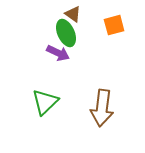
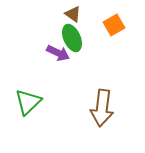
orange square: rotated 15 degrees counterclockwise
green ellipse: moved 6 px right, 5 px down
green triangle: moved 17 px left
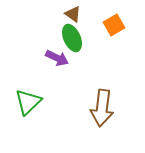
purple arrow: moved 1 px left, 5 px down
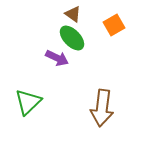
green ellipse: rotated 20 degrees counterclockwise
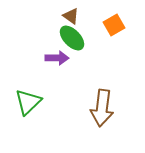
brown triangle: moved 2 px left, 2 px down
purple arrow: rotated 25 degrees counterclockwise
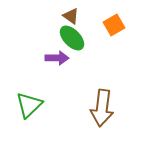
green triangle: moved 1 px right, 3 px down
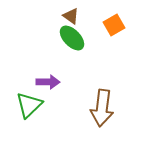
purple arrow: moved 9 px left, 24 px down
